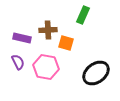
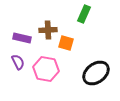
green rectangle: moved 1 px right, 1 px up
pink hexagon: moved 2 px down
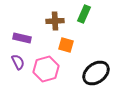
brown cross: moved 7 px right, 9 px up
orange square: moved 2 px down
pink hexagon: rotated 25 degrees counterclockwise
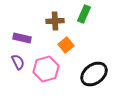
orange square: rotated 35 degrees clockwise
black ellipse: moved 2 px left, 1 px down
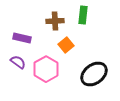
green rectangle: moved 1 px left, 1 px down; rotated 18 degrees counterclockwise
purple semicircle: rotated 28 degrees counterclockwise
pink hexagon: rotated 15 degrees counterclockwise
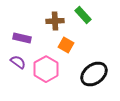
green rectangle: rotated 48 degrees counterclockwise
orange square: rotated 21 degrees counterclockwise
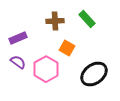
green rectangle: moved 4 px right, 4 px down
purple rectangle: moved 4 px left; rotated 36 degrees counterclockwise
orange square: moved 1 px right, 3 px down
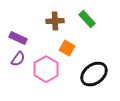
purple rectangle: rotated 48 degrees clockwise
purple semicircle: moved 3 px up; rotated 91 degrees clockwise
